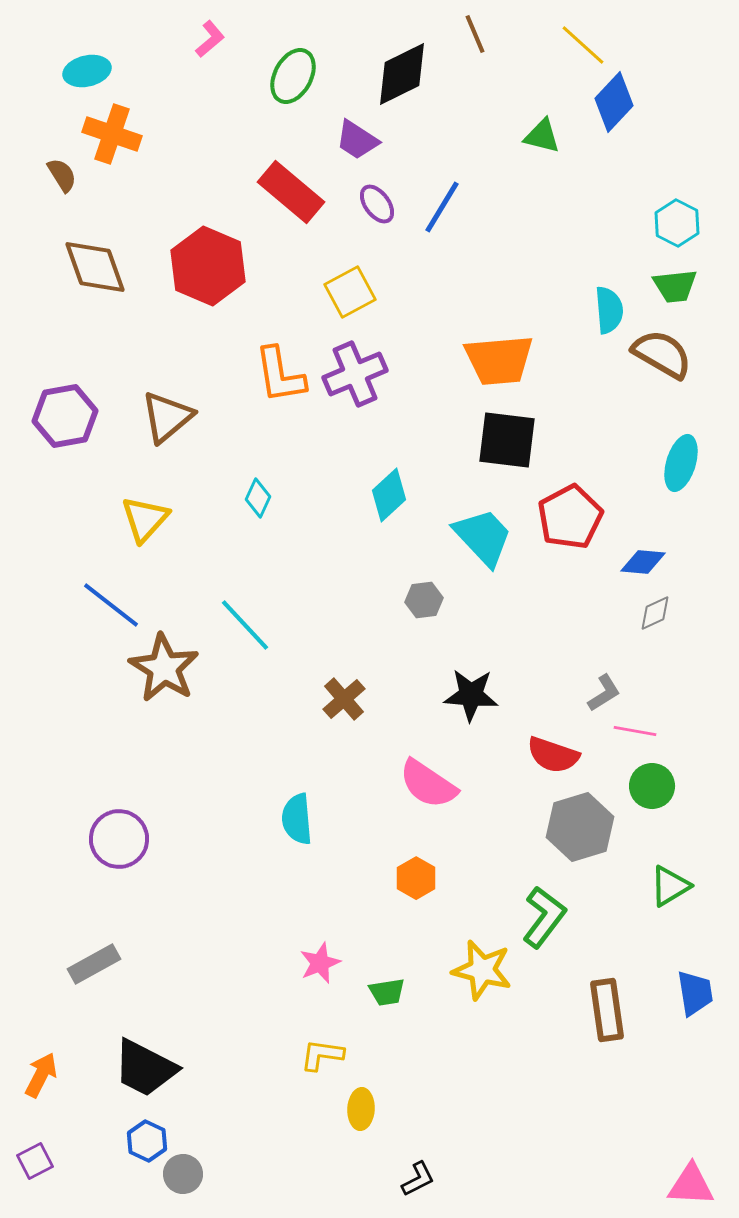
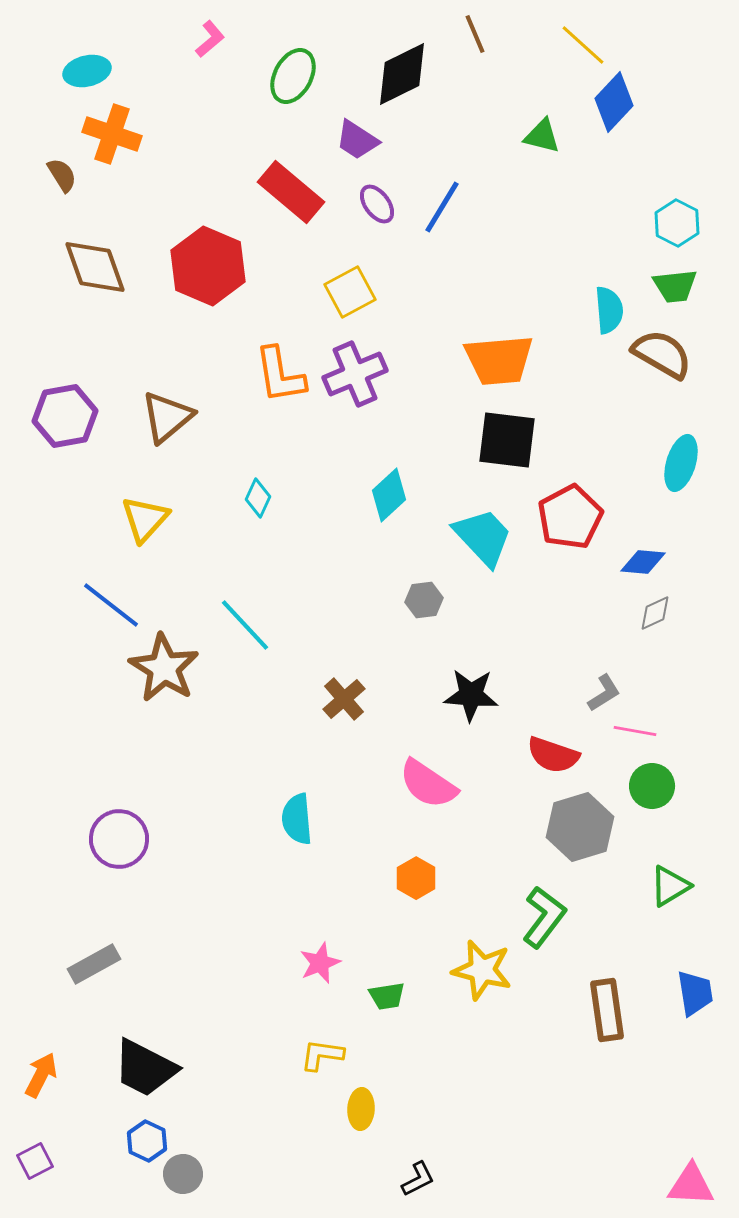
green trapezoid at (387, 992): moved 4 px down
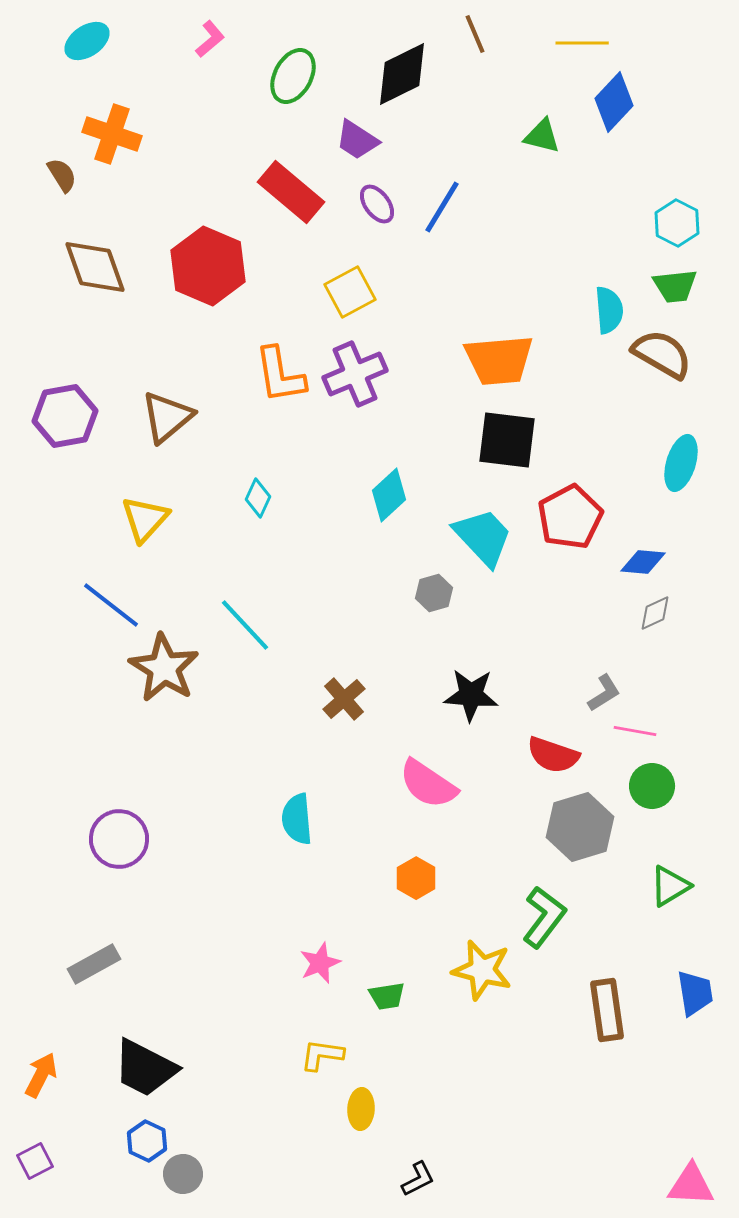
yellow line at (583, 45): moved 1 px left, 2 px up; rotated 42 degrees counterclockwise
cyan ellipse at (87, 71): moved 30 px up; rotated 21 degrees counterclockwise
gray hexagon at (424, 600): moved 10 px right, 7 px up; rotated 9 degrees counterclockwise
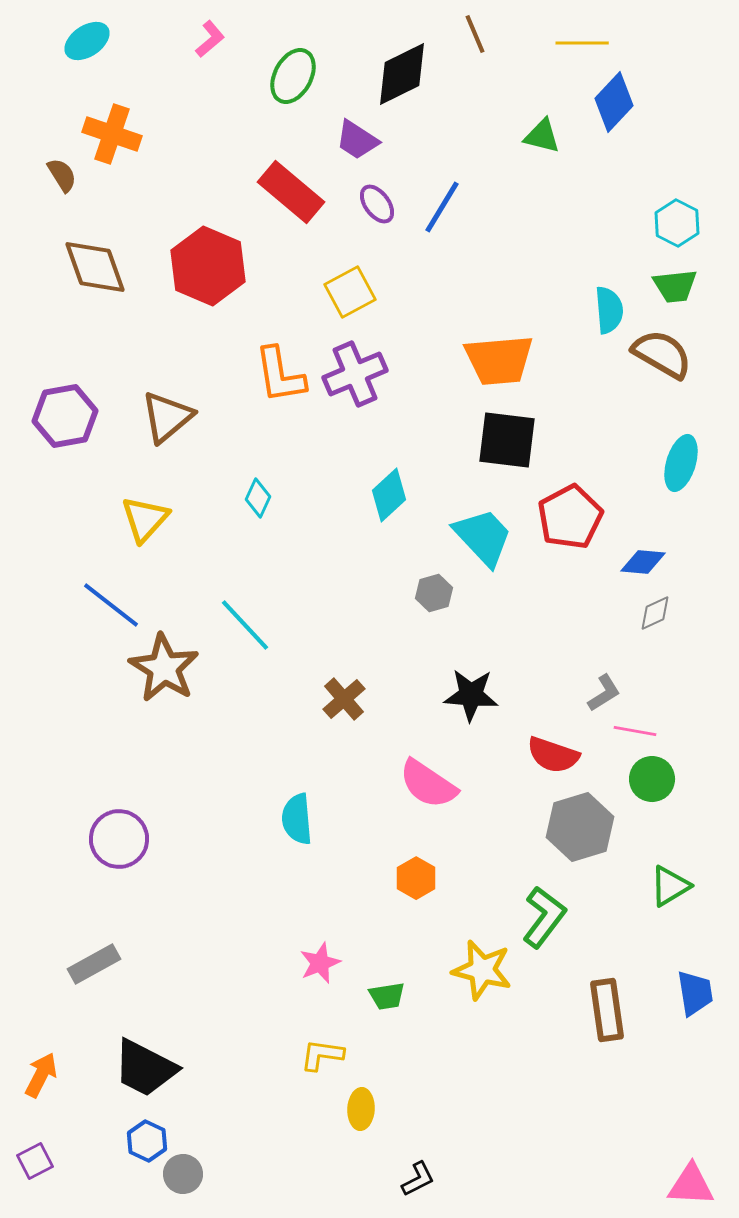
green circle at (652, 786): moved 7 px up
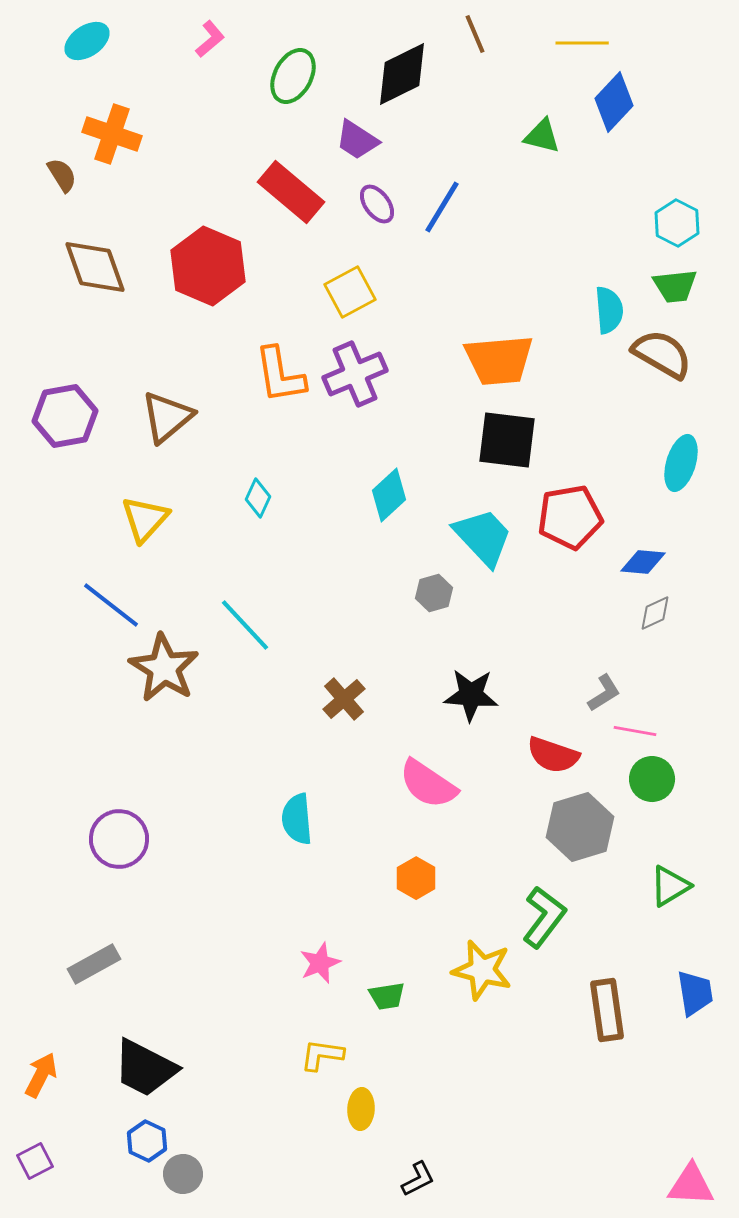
red pentagon at (570, 517): rotated 18 degrees clockwise
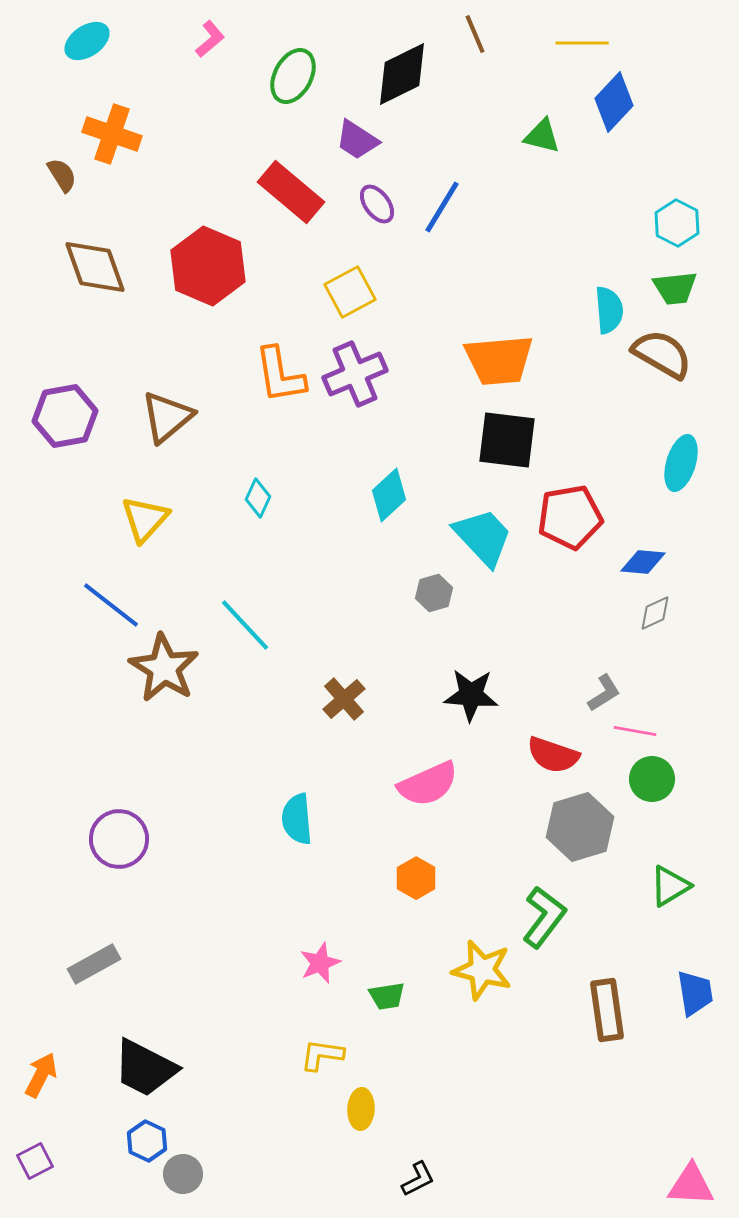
green trapezoid at (675, 286): moved 2 px down
pink semicircle at (428, 784): rotated 58 degrees counterclockwise
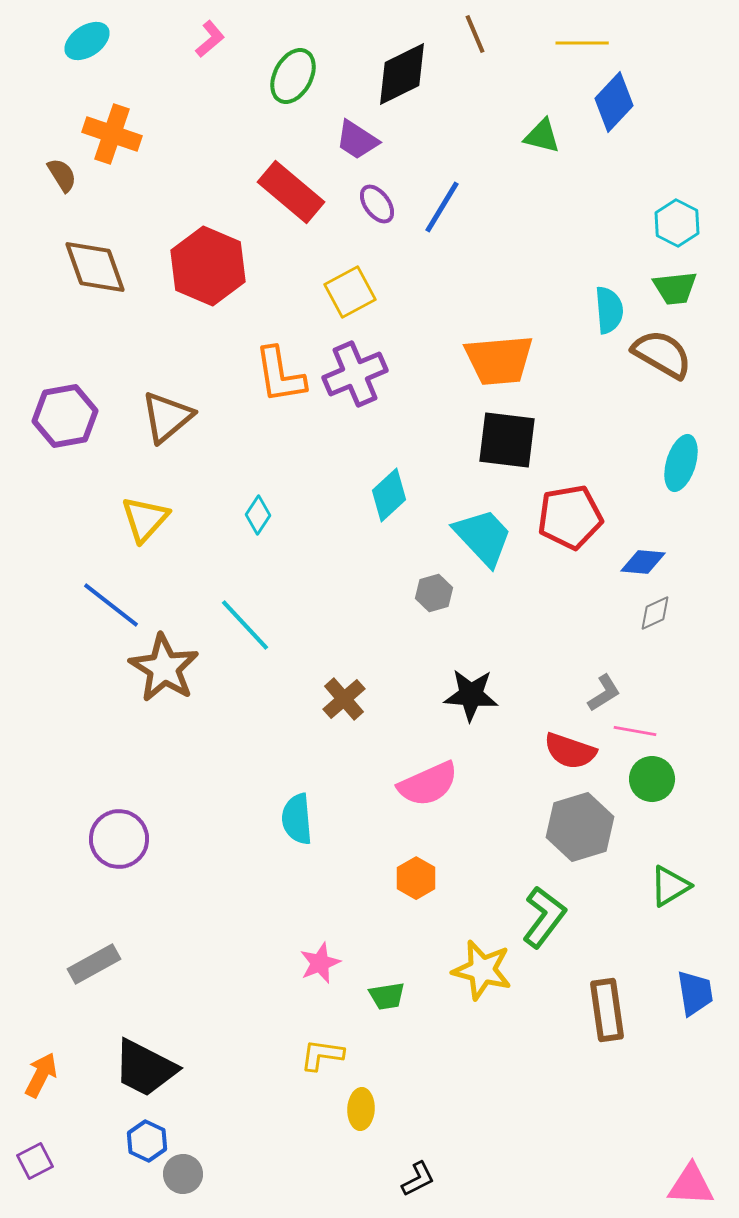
cyan diamond at (258, 498): moved 17 px down; rotated 9 degrees clockwise
red semicircle at (553, 755): moved 17 px right, 4 px up
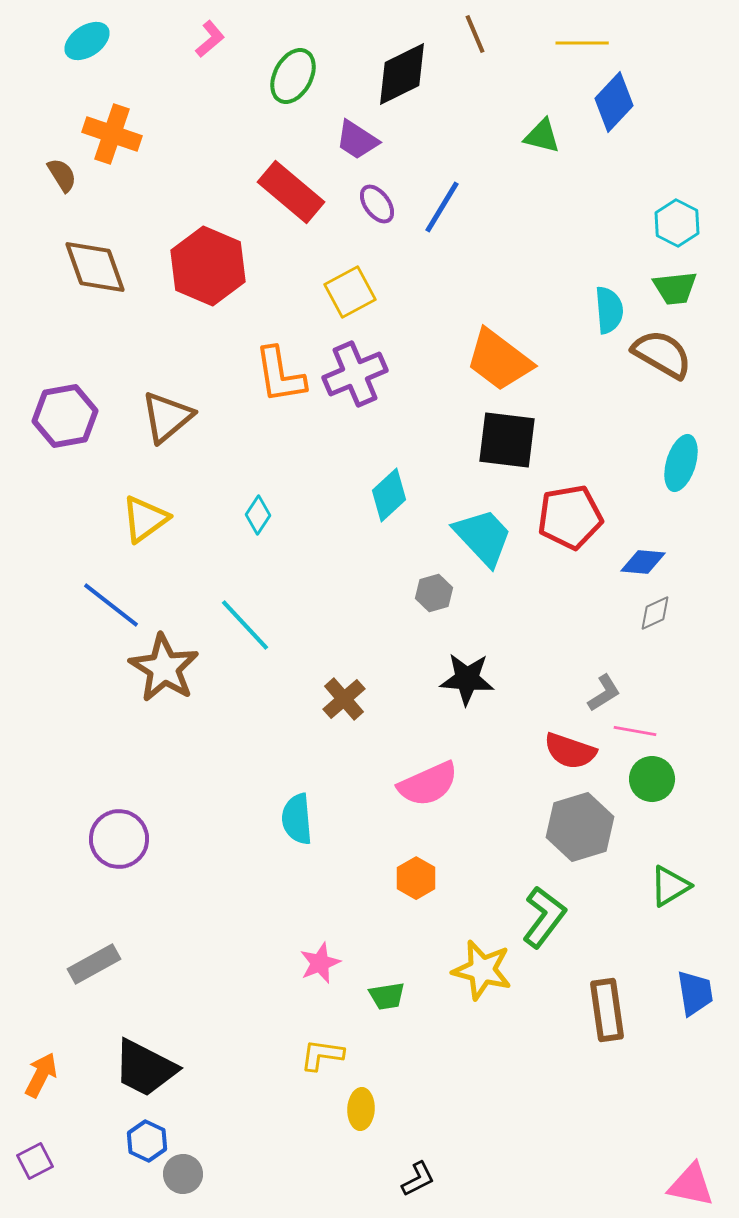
orange trapezoid at (499, 360): rotated 42 degrees clockwise
yellow triangle at (145, 519): rotated 12 degrees clockwise
black star at (471, 695): moved 4 px left, 16 px up
pink triangle at (691, 1185): rotated 9 degrees clockwise
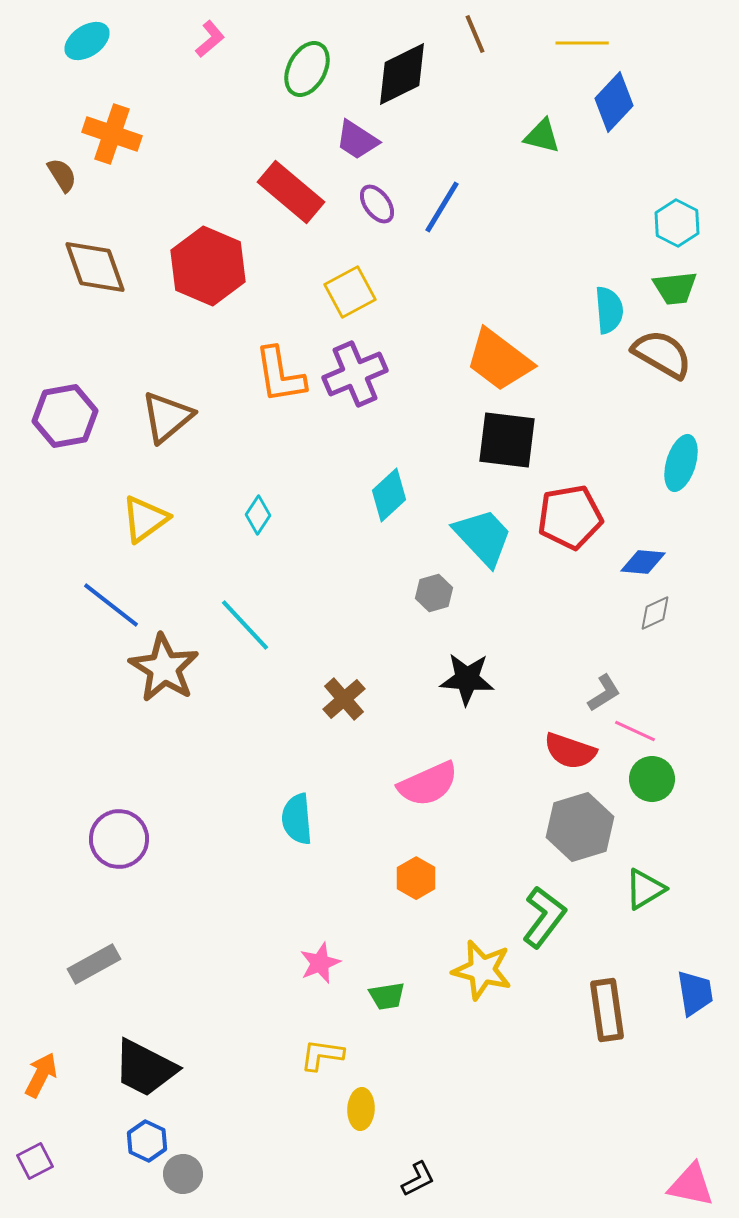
green ellipse at (293, 76): moved 14 px right, 7 px up
pink line at (635, 731): rotated 15 degrees clockwise
green triangle at (670, 886): moved 25 px left, 3 px down
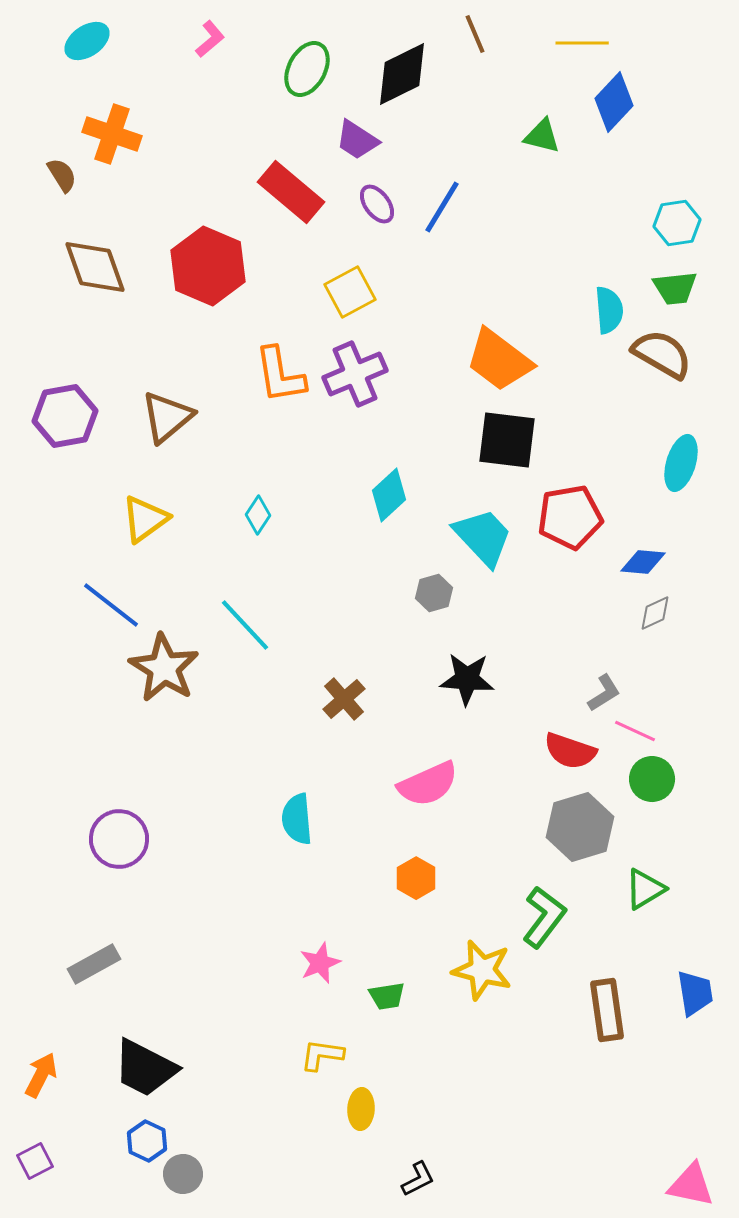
cyan hexagon at (677, 223): rotated 24 degrees clockwise
